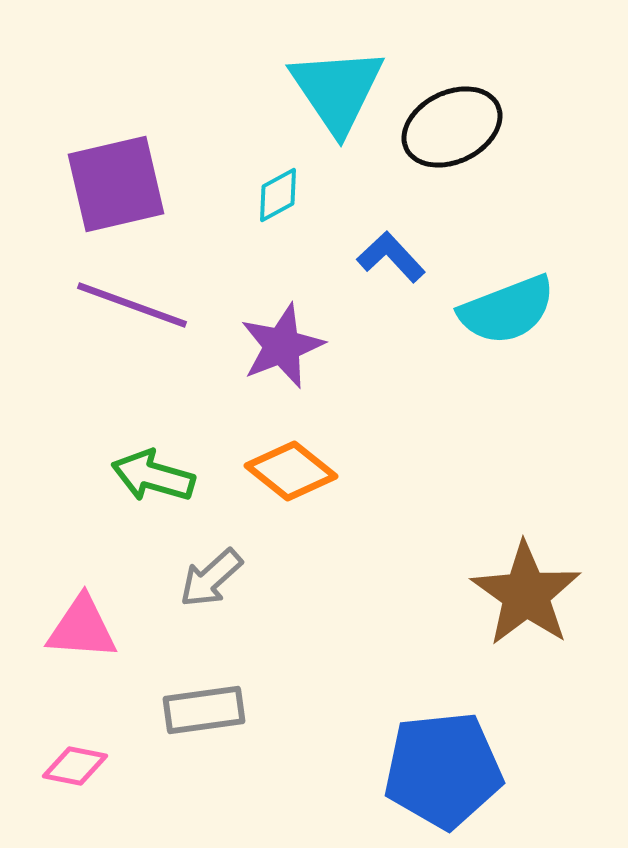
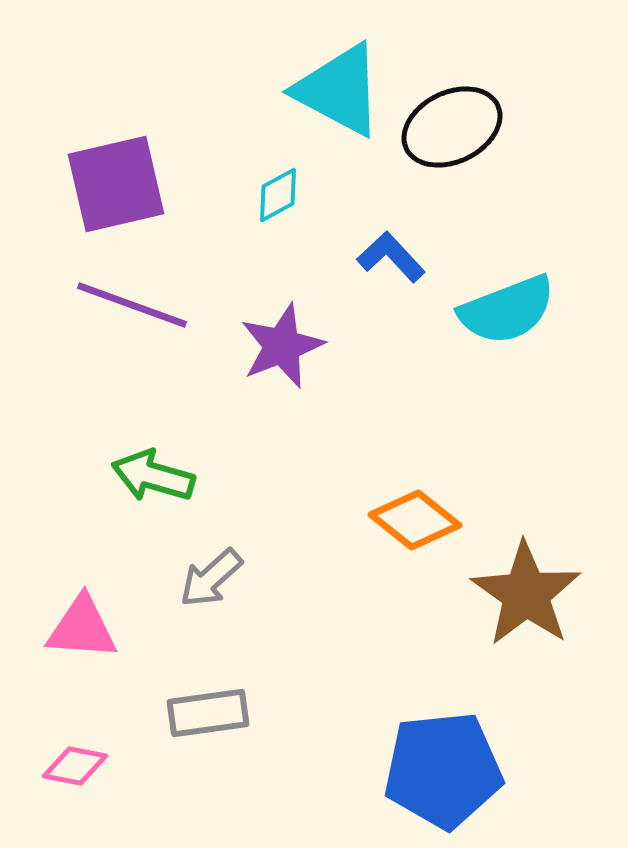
cyan triangle: moved 2 px right; rotated 28 degrees counterclockwise
orange diamond: moved 124 px right, 49 px down
gray rectangle: moved 4 px right, 3 px down
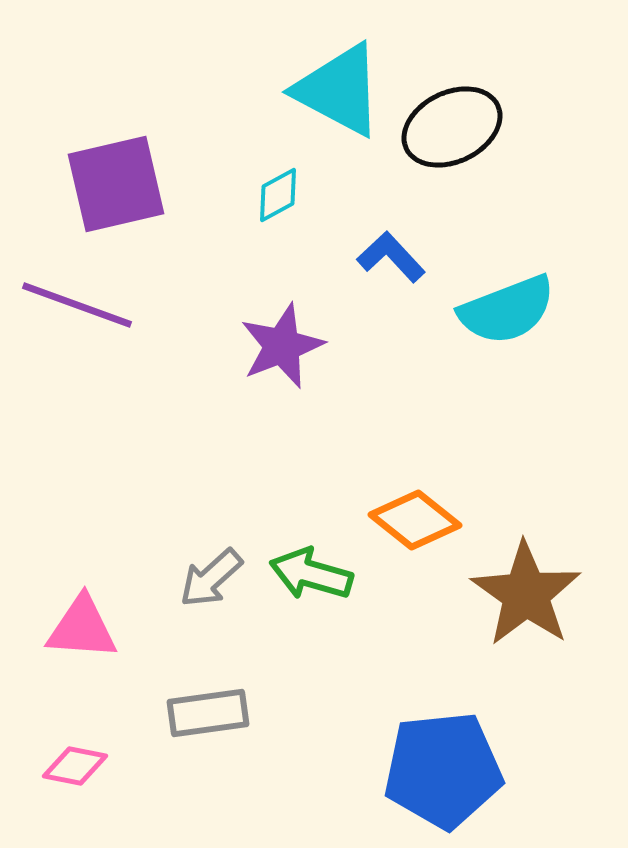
purple line: moved 55 px left
green arrow: moved 158 px right, 98 px down
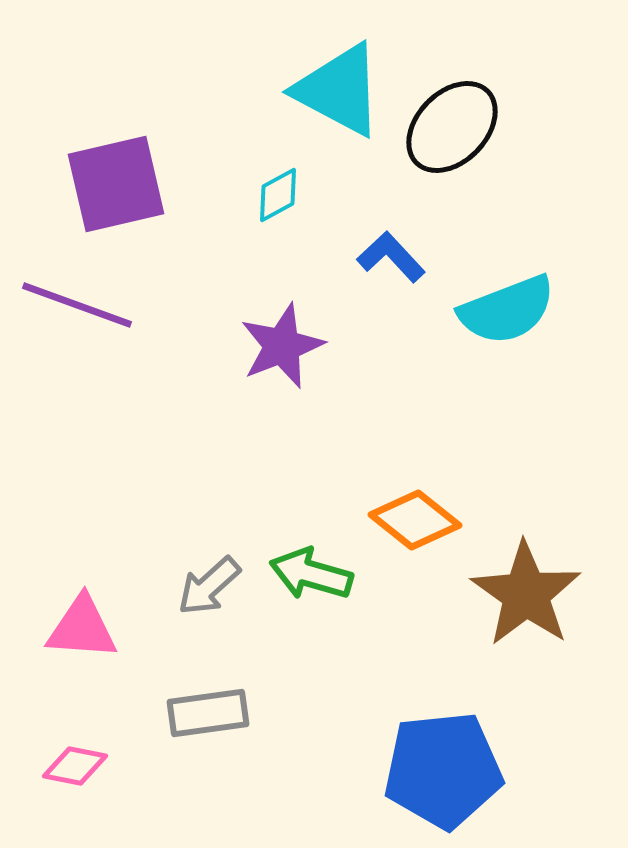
black ellipse: rotated 20 degrees counterclockwise
gray arrow: moved 2 px left, 8 px down
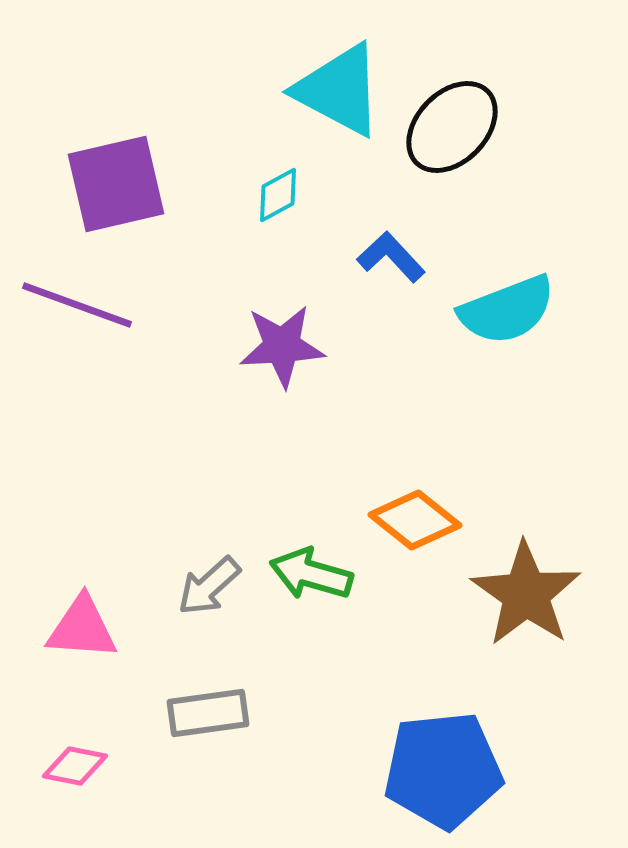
purple star: rotated 18 degrees clockwise
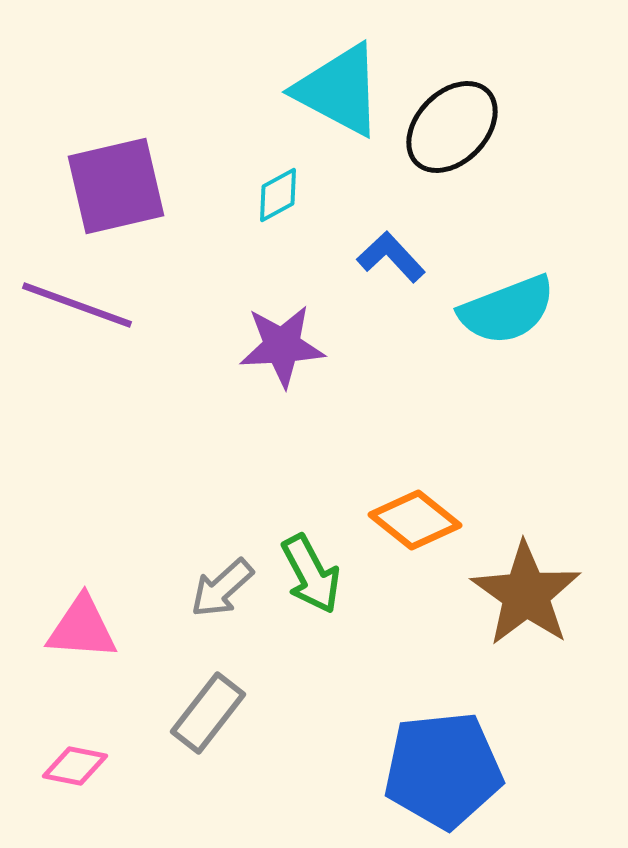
purple square: moved 2 px down
green arrow: rotated 134 degrees counterclockwise
gray arrow: moved 13 px right, 2 px down
gray rectangle: rotated 44 degrees counterclockwise
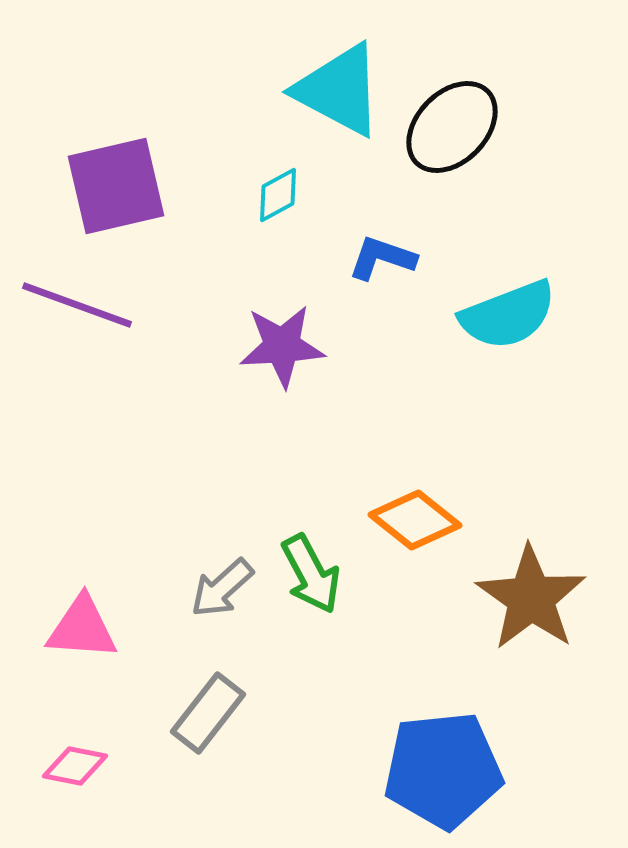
blue L-shape: moved 9 px left, 1 px down; rotated 28 degrees counterclockwise
cyan semicircle: moved 1 px right, 5 px down
brown star: moved 5 px right, 4 px down
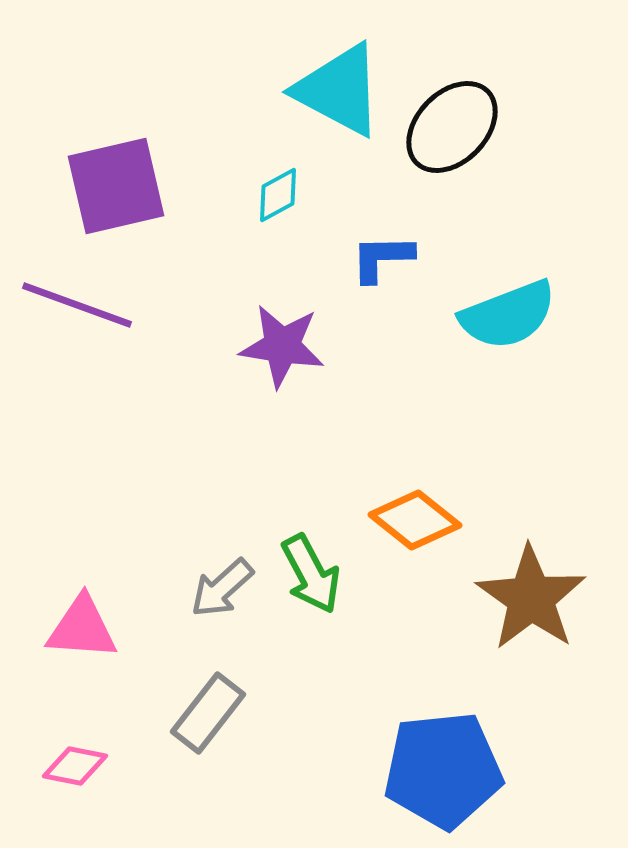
blue L-shape: rotated 20 degrees counterclockwise
purple star: rotated 12 degrees clockwise
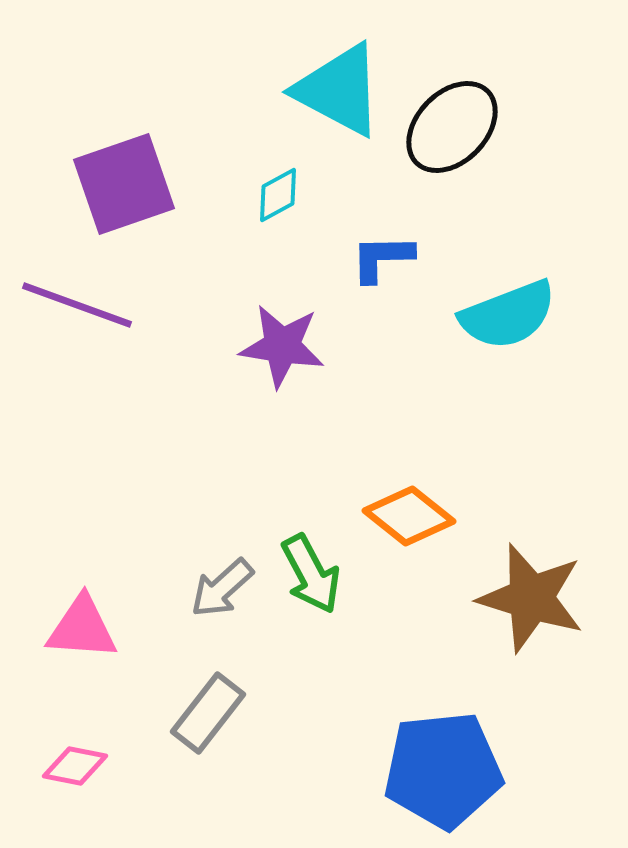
purple square: moved 8 px right, 2 px up; rotated 6 degrees counterclockwise
orange diamond: moved 6 px left, 4 px up
brown star: rotated 18 degrees counterclockwise
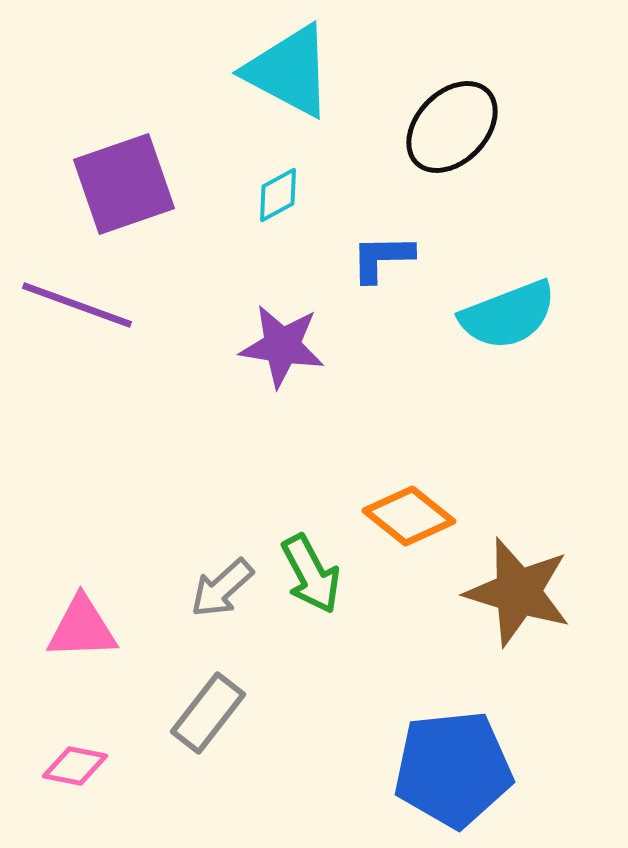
cyan triangle: moved 50 px left, 19 px up
brown star: moved 13 px left, 6 px up
pink triangle: rotated 6 degrees counterclockwise
blue pentagon: moved 10 px right, 1 px up
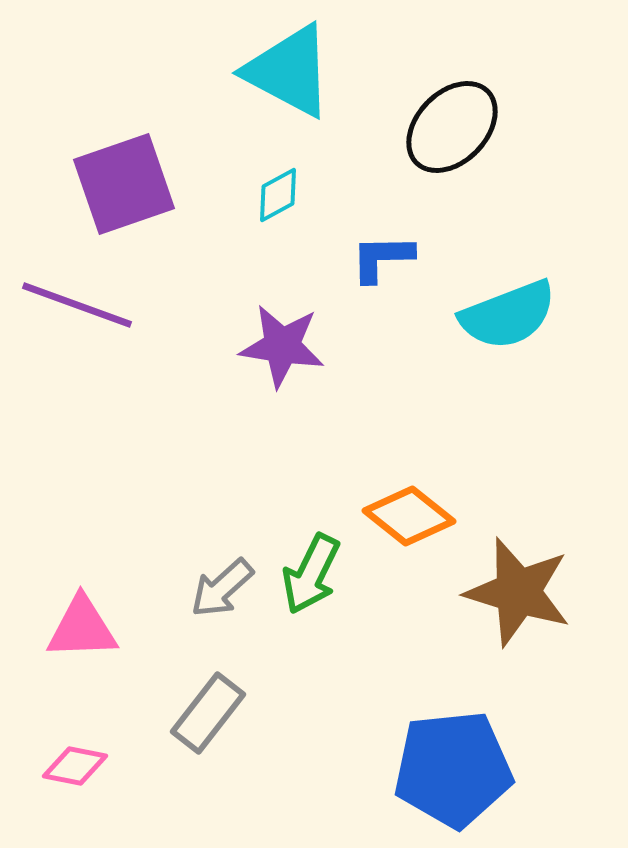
green arrow: rotated 54 degrees clockwise
